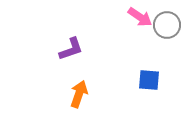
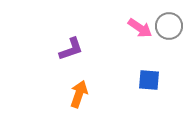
pink arrow: moved 11 px down
gray circle: moved 2 px right, 1 px down
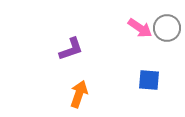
gray circle: moved 2 px left, 2 px down
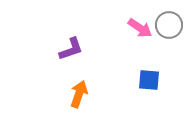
gray circle: moved 2 px right, 3 px up
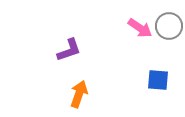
gray circle: moved 1 px down
purple L-shape: moved 2 px left, 1 px down
blue square: moved 9 px right
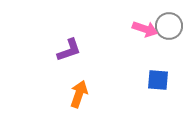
pink arrow: moved 5 px right, 1 px down; rotated 15 degrees counterclockwise
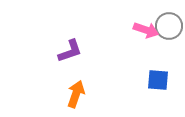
pink arrow: moved 1 px right, 1 px down
purple L-shape: moved 1 px right, 1 px down
orange arrow: moved 3 px left
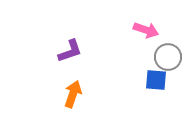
gray circle: moved 1 px left, 31 px down
blue square: moved 2 px left
orange arrow: moved 3 px left
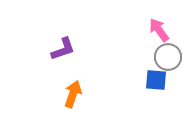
pink arrow: moved 13 px right; rotated 145 degrees counterclockwise
purple L-shape: moved 7 px left, 2 px up
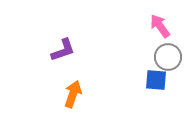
pink arrow: moved 1 px right, 4 px up
purple L-shape: moved 1 px down
